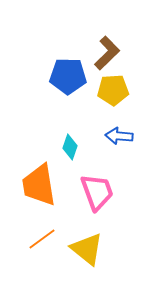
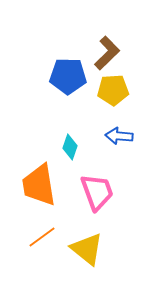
orange line: moved 2 px up
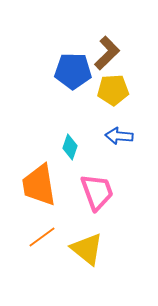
blue pentagon: moved 5 px right, 5 px up
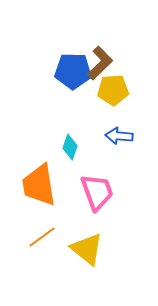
brown L-shape: moved 7 px left, 10 px down
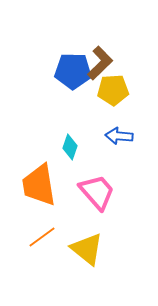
pink trapezoid: rotated 21 degrees counterclockwise
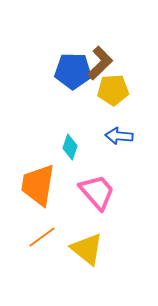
orange trapezoid: moved 1 px left; rotated 18 degrees clockwise
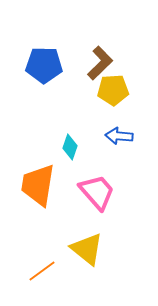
blue pentagon: moved 29 px left, 6 px up
orange line: moved 34 px down
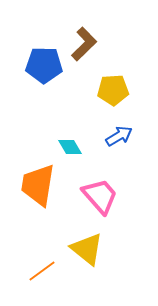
brown L-shape: moved 16 px left, 19 px up
blue arrow: rotated 144 degrees clockwise
cyan diamond: rotated 50 degrees counterclockwise
pink trapezoid: moved 3 px right, 4 px down
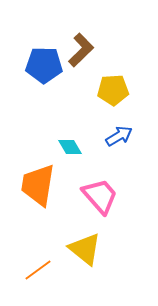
brown L-shape: moved 3 px left, 6 px down
yellow triangle: moved 2 px left
orange line: moved 4 px left, 1 px up
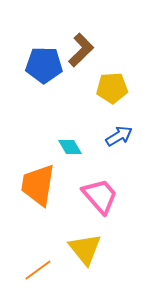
yellow pentagon: moved 1 px left, 2 px up
yellow triangle: rotated 12 degrees clockwise
